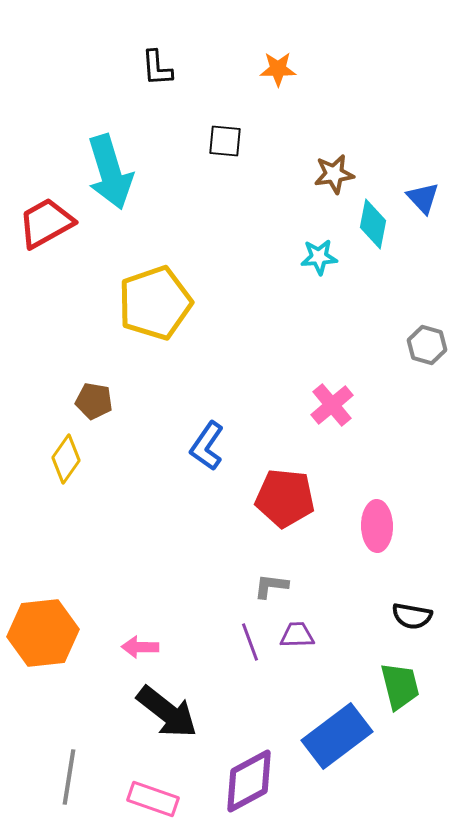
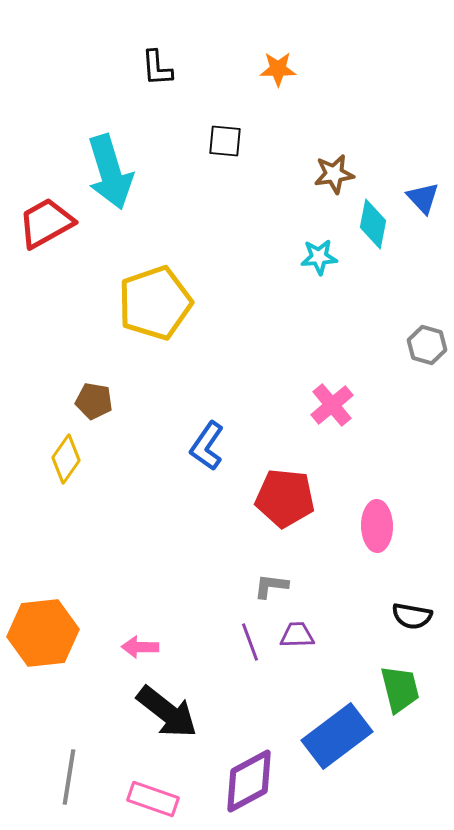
green trapezoid: moved 3 px down
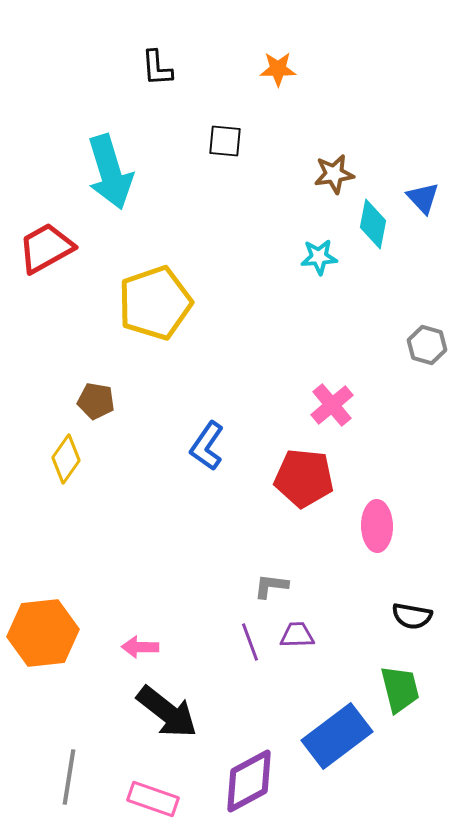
red trapezoid: moved 25 px down
brown pentagon: moved 2 px right
red pentagon: moved 19 px right, 20 px up
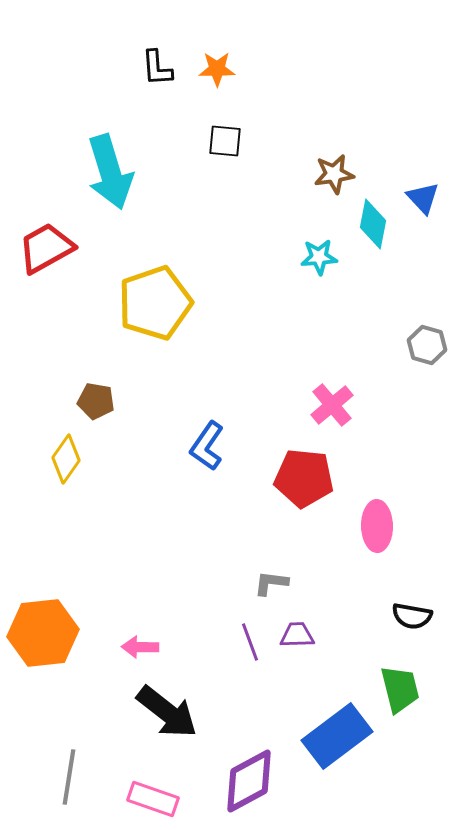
orange star: moved 61 px left
gray L-shape: moved 3 px up
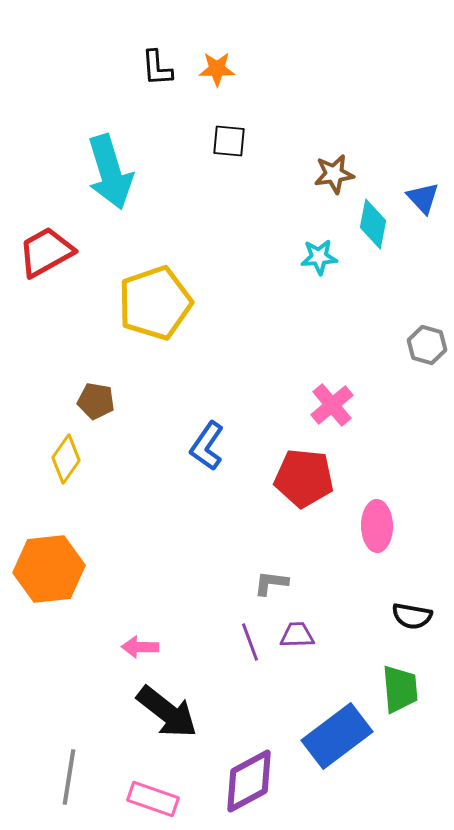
black square: moved 4 px right
red trapezoid: moved 4 px down
orange hexagon: moved 6 px right, 64 px up
green trapezoid: rotated 9 degrees clockwise
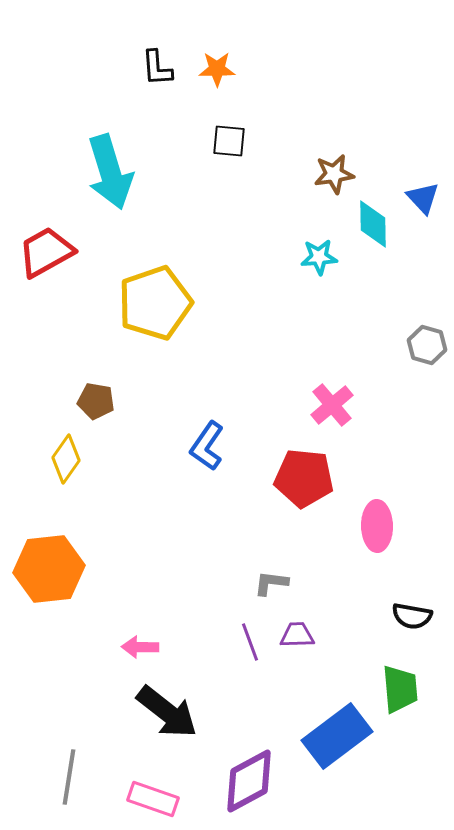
cyan diamond: rotated 12 degrees counterclockwise
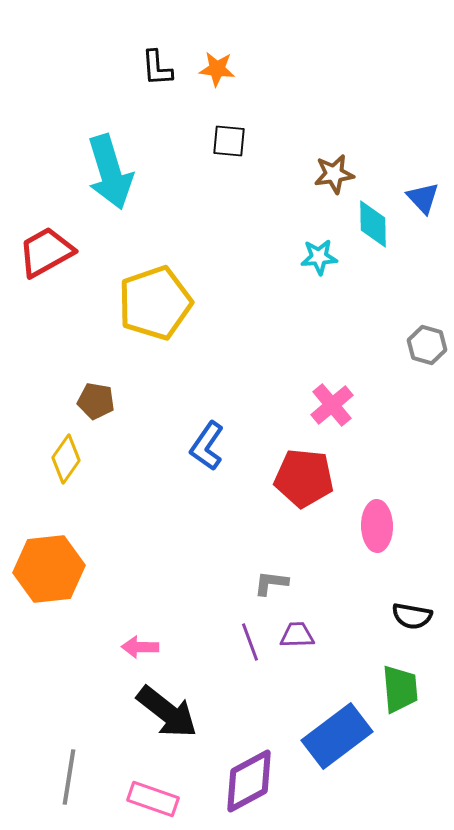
orange star: rotated 6 degrees clockwise
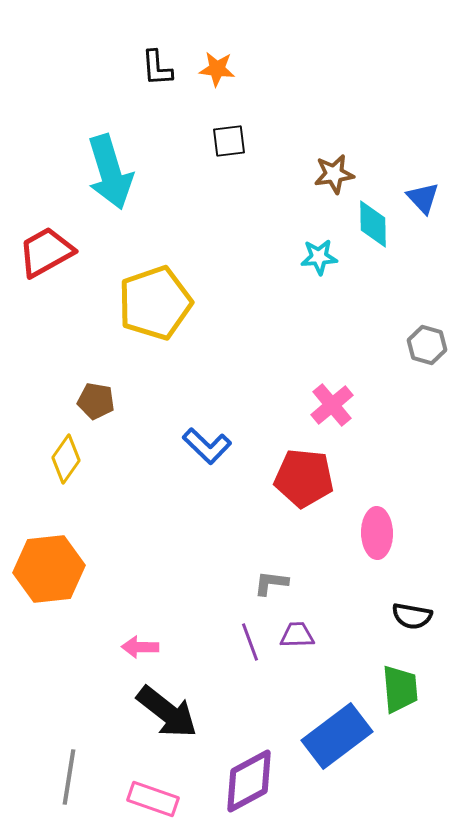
black square: rotated 12 degrees counterclockwise
blue L-shape: rotated 81 degrees counterclockwise
pink ellipse: moved 7 px down
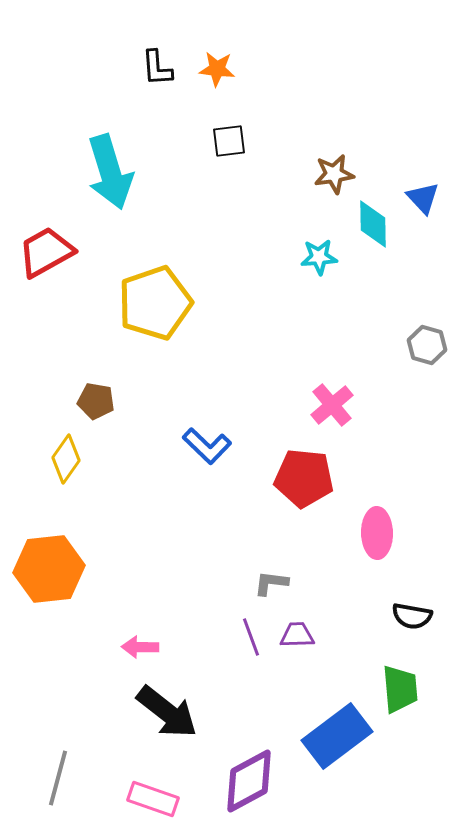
purple line: moved 1 px right, 5 px up
gray line: moved 11 px left, 1 px down; rotated 6 degrees clockwise
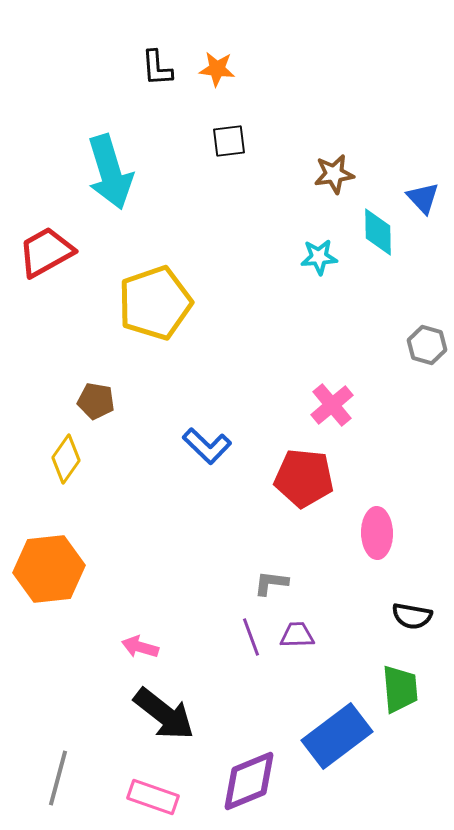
cyan diamond: moved 5 px right, 8 px down
pink arrow: rotated 15 degrees clockwise
black arrow: moved 3 px left, 2 px down
purple diamond: rotated 6 degrees clockwise
pink rectangle: moved 2 px up
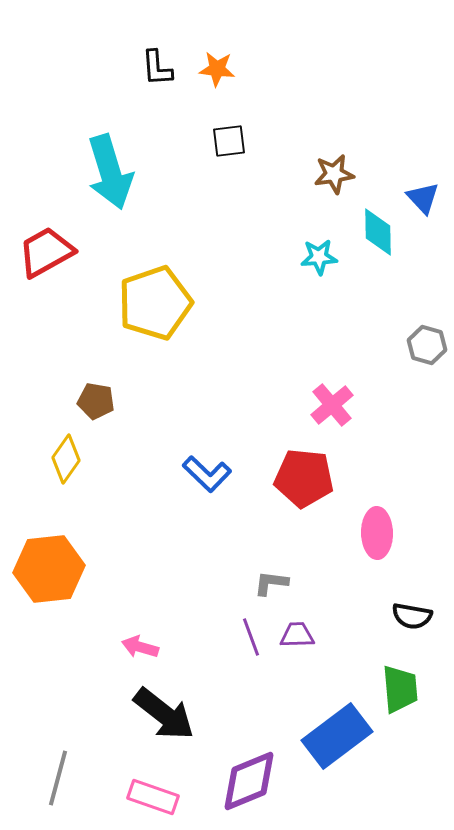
blue L-shape: moved 28 px down
